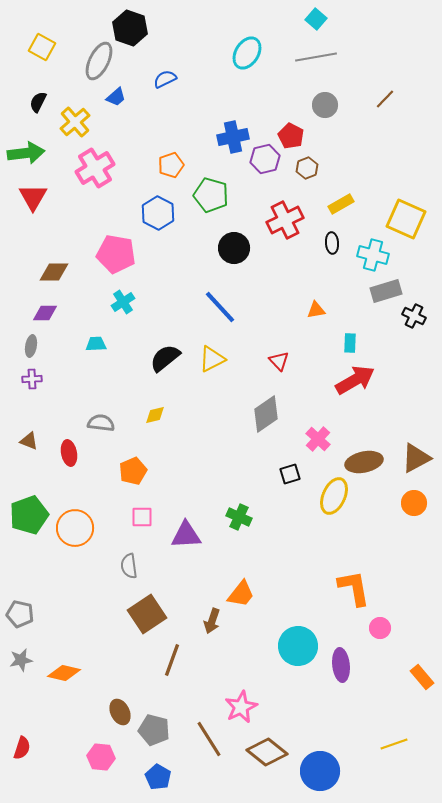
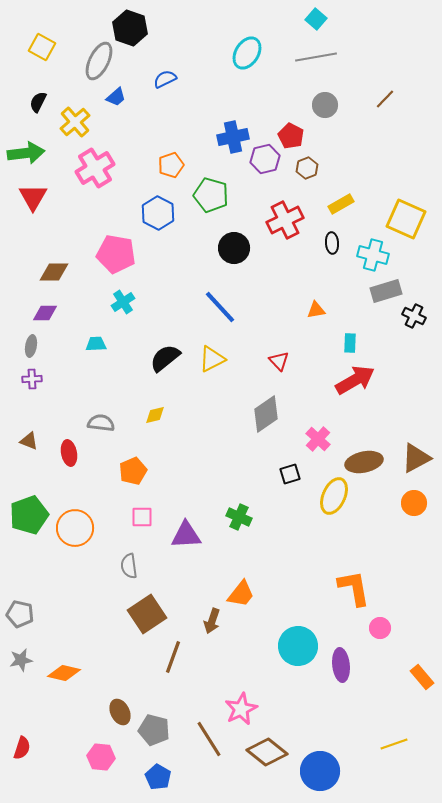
brown line at (172, 660): moved 1 px right, 3 px up
pink star at (241, 707): moved 2 px down
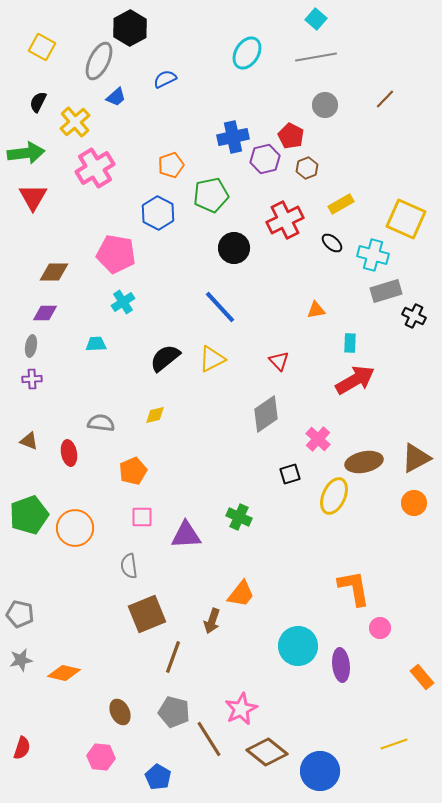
black hexagon at (130, 28): rotated 12 degrees clockwise
green pentagon at (211, 195): rotated 28 degrees counterclockwise
black ellipse at (332, 243): rotated 45 degrees counterclockwise
brown square at (147, 614): rotated 12 degrees clockwise
gray pentagon at (154, 730): moved 20 px right, 18 px up
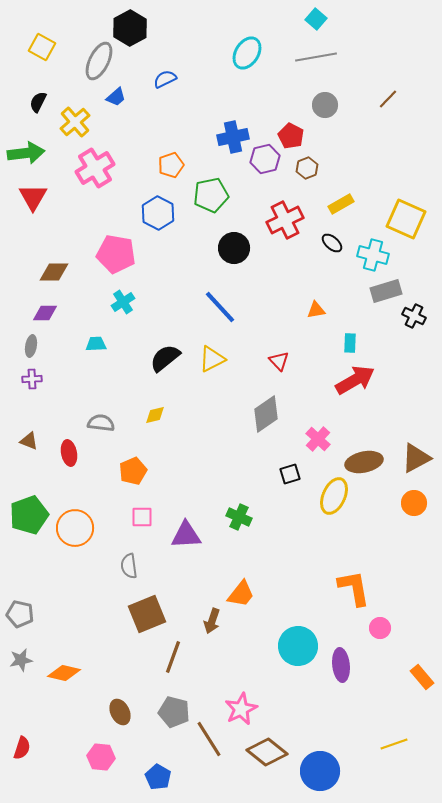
brown line at (385, 99): moved 3 px right
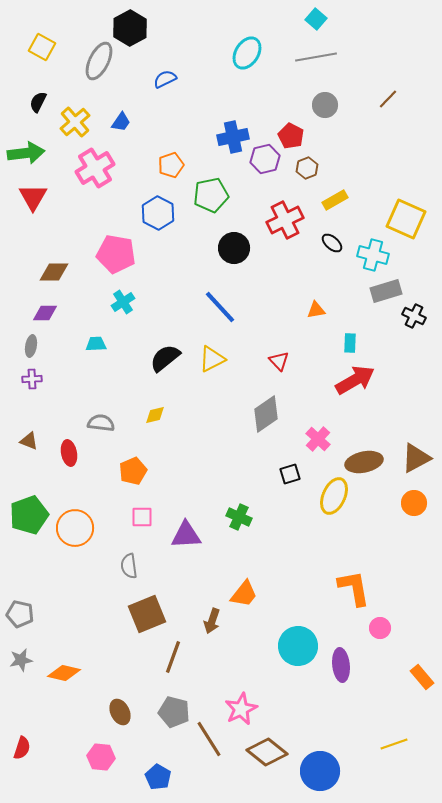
blue trapezoid at (116, 97): moved 5 px right, 25 px down; rotated 15 degrees counterclockwise
yellow rectangle at (341, 204): moved 6 px left, 4 px up
orange trapezoid at (241, 594): moved 3 px right
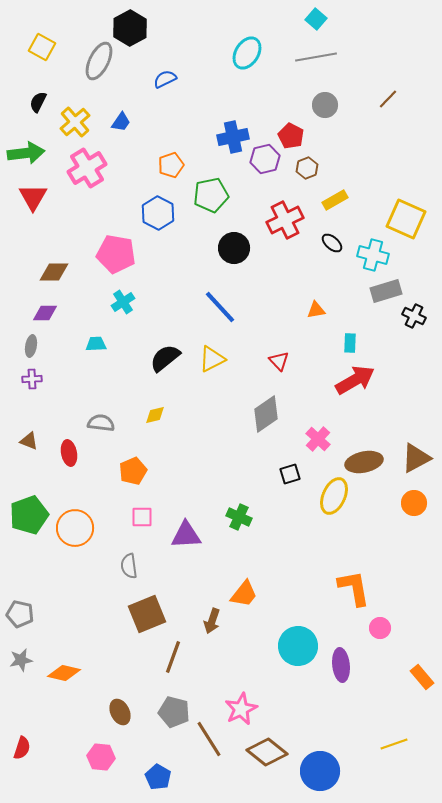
pink cross at (95, 168): moved 8 px left
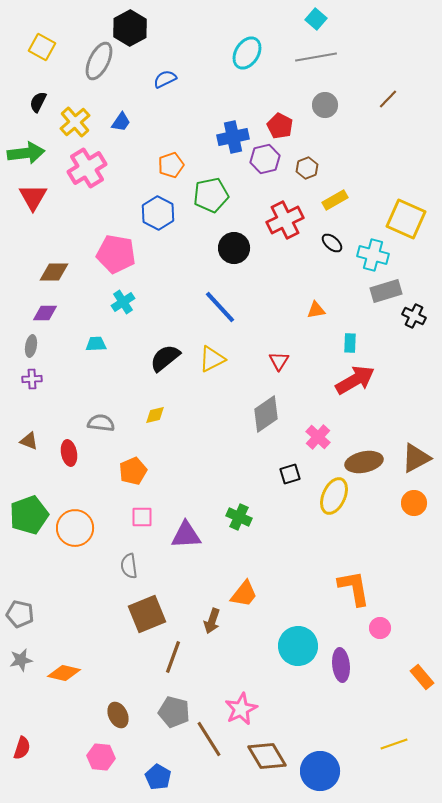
red pentagon at (291, 136): moved 11 px left, 10 px up
red triangle at (279, 361): rotated 15 degrees clockwise
pink cross at (318, 439): moved 2 px up
brown ellipse at (120, 712): moved 2 px left, 3 px down
brown diamond at (267, 752): moved 4 px down; rotated 21 degrees clockwise
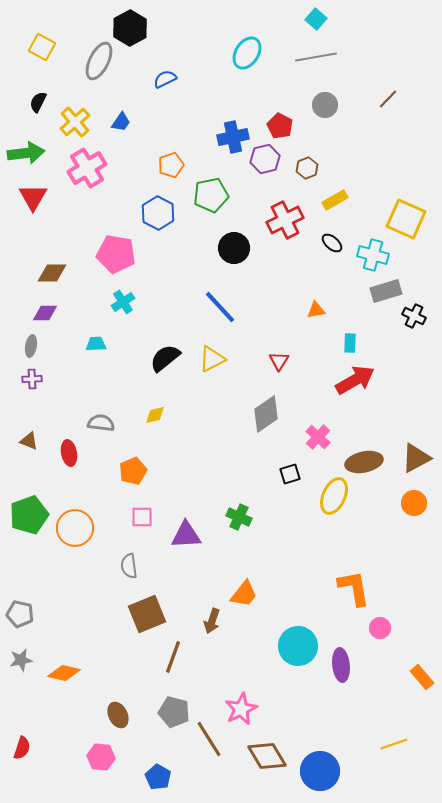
brown diamond at (54, 272): moved 2 px left, 1 px down
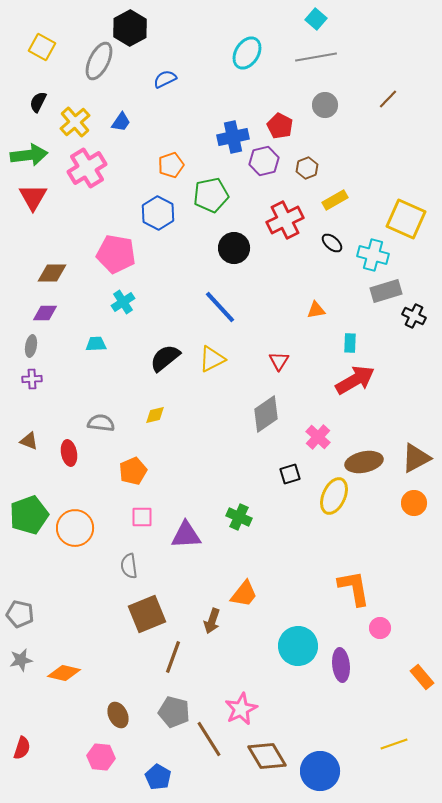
green arrow at (26, 153): moved 3 px right, 2 px down
purple hexagon at (265, 159): moved 1 px left, 2 px down
